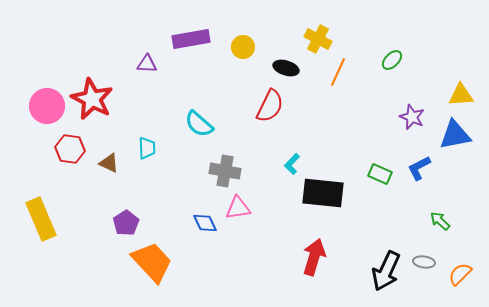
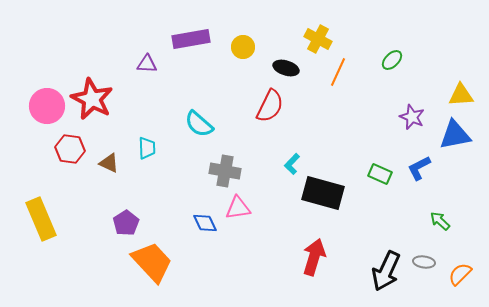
black rectangle: rotated 9 degrees clockwise
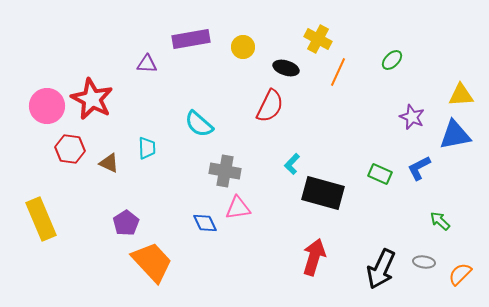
black arrow: moved 5 px left, 2 px up
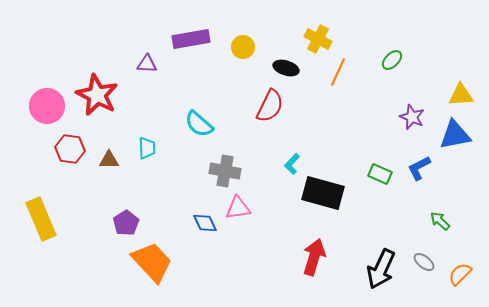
red star: moved 5 px right, 4 px up
brown triangle: moved 3 px up; rotated 25 degrees counterclockwise
gray ellipse: rotated 30 degrees clockwise
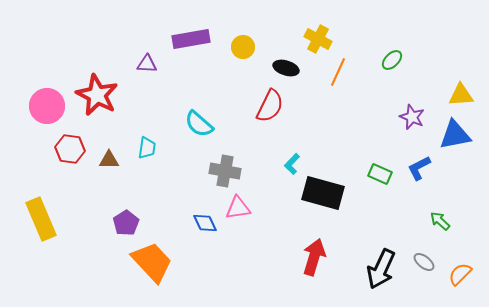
cyan trapezoid: rotated 10 degrees clockwise
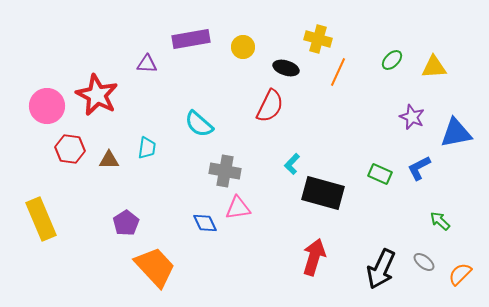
yellow cross: rotated 12 degrees counterclockwise
yellow triangle: moved 27 px left, 28 px up
blue triangle: moved 1 px right, 2 px up
orange trapezoid: moved 3 px right, 5 px down
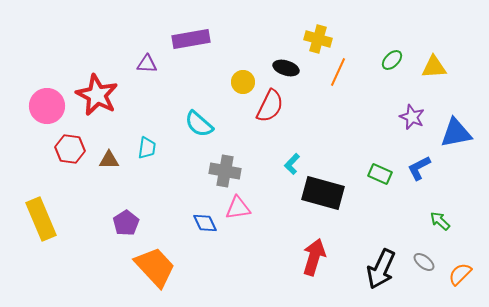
yellow circle: moved 35 px down
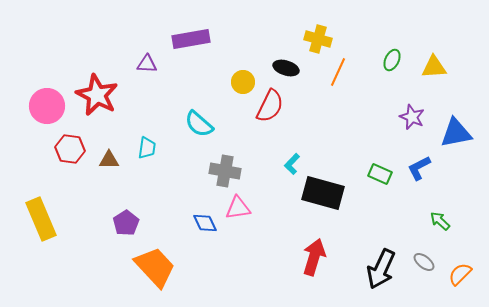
green ellipse: rotated 20 degrees counterclockwise
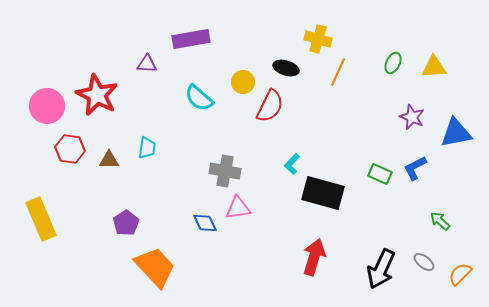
green ellipse: moved 1 px right, 3 px down
cyan semicircle: moved 26 px up
blue L-shape: moved 4 px left
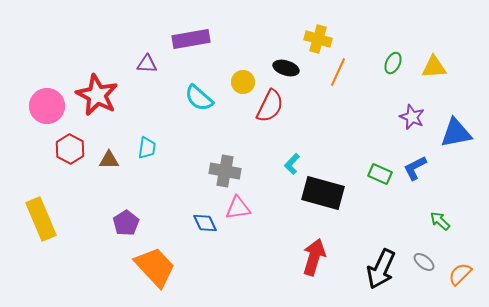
red hexagon: rotated 20 degrees clockwise
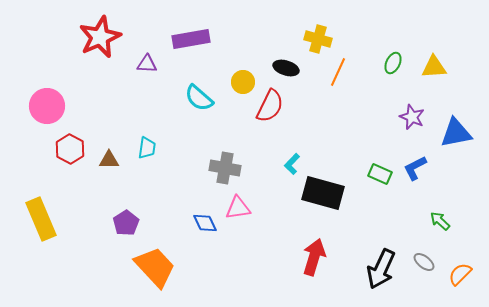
red star: moved 3 px right, 58 px up; rotated 21 degrees clockwise
gray cross: moved 3 px up
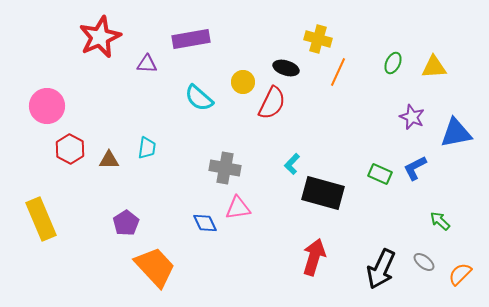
red semicircle: moved 2 px right, 3 px up
